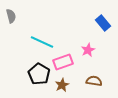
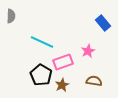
gray semicircle: rotated 16 degrees clockwise
pink star: moved 1 px down
black pentagon: moved 2 px right, 1 px down
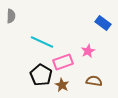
blue rectangle: rotated 14 degrees counterclockwise
brown star: rotated 16 degrees counterclockwise
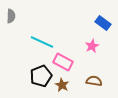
pink star: moved 4 px right, 5 px up
pink rectangle: rotated 48 degrees clockwise
black pentagon: moved 1 px down; rotated 20 degrees clockwise
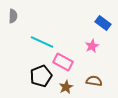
gray semicircle: moved 2 px right
brown star: moved 4 px right, 2 px down; rotated 16 degrees clockwise
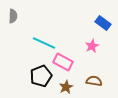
cyan line: moved 2 px right, 1 px down
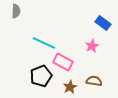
gray semicircle: moved 3 px right, 5 px up
brown star: moved 4 px right
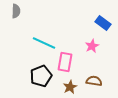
pink rectangle: moved 2 px right; rotated 72 degrees clockwise
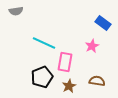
gray semicircle: rotated 80 degrees clockwise
black pentagon: moved 1 px right, 1 px down
brown semicircle: moved 3 px right
brown star: moved 1 px left, 1 px up
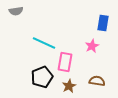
blue rectangle: rotated 63 degrees clockwise
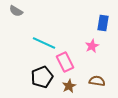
gray semicircle: rotated 40 degrees clockwise
pink rectangle: rotated 36 degrees counterclockwise
